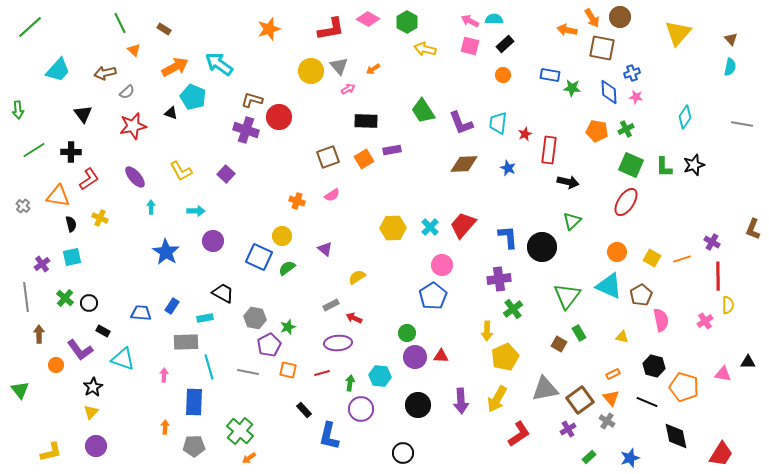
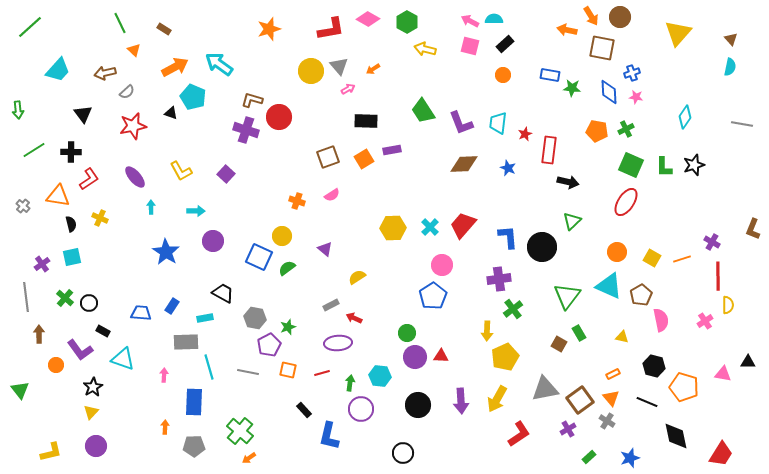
orange arrow at (592, 18): moved 1 px left, 2 px up
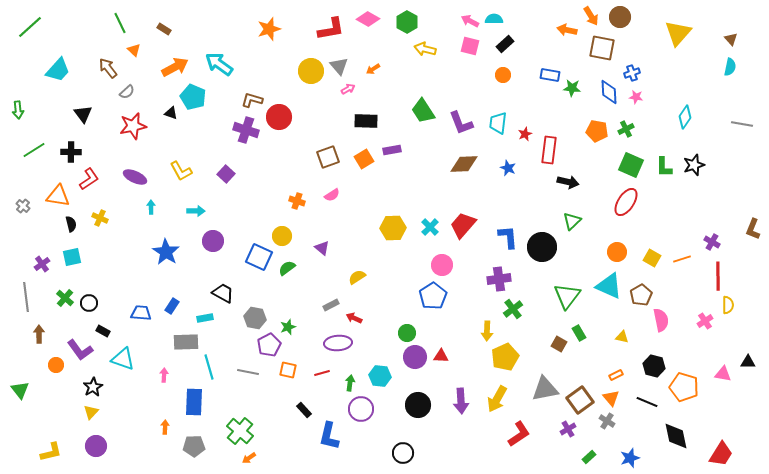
brown arrow at (105, 73): moved 3 px right, 5 px up; rotated 65 degrees clockwise
purple ellipse at (135, 177): rotated 25 degrees counterclockwise
purple triangle at (325, 249): moved 3 px left, 1 px up
orange rectangle at (613, 374): moved 3 px right, 1 px down
